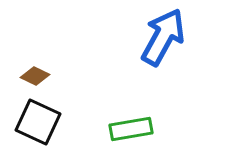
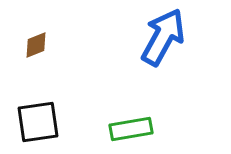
brown diamond: moved 1 px right, 31 px up; rotated 48 degrees counterclockwise
black square: rotated 33 degrees counterclockwise
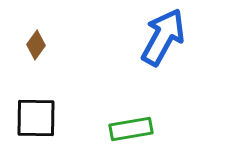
brown diamond: rotated 32 degrees counterclockwise
black square: moved 2 px left, 4 px up; rotated 9 degrees clockwise
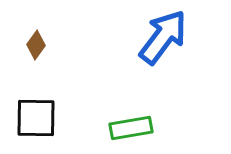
blue arrow: rotated 8 degrees clockwise
green rectangle: moved 1 px up
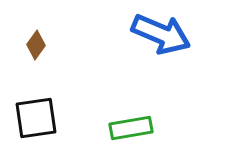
blue arrow: moved 2 px left, 3 px up; rotated 76 degrees clockwise
black square: rotated 9 degrees counterclockwise
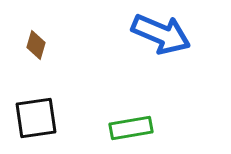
brown diamond: rotated 20 degrees counterclockwise
